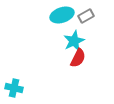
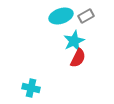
cyan ellipse: moved 1 px left, 1 px down
cyan cross: moved 17 px right
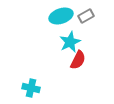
cyan star: moved 4 px left, 1 px down
red semicircle: moved 2 px down
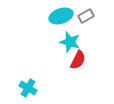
cyan star: rotated 30 degrees counterclockwise
cyan cross: moved 3 px left; rotated 18 degrees clockwise
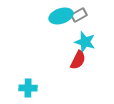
gray rectangle: moved 7 px left, 1 px up
cyan star: moved 15 px right
cyan cross: rotated 30 degrees counterclockwise
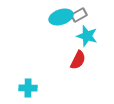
cyan ellipse: moved 1 px down
cyan star: moved 2 px right, 6 px up
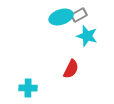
red semicircle: moved 7 px left, 9 px down
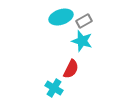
gray rectangle: moved 5 px right, 6 px down
cyan star: moved 5 px left, 5 px down
cyan cross: moved 26 px right; rotated 30 degrees clockwise
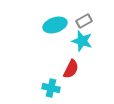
cyan ellipse: moved 6 px left, 8 px down
cyan cross: moved 3 px left; rotated 18 degrees counterclockwise
